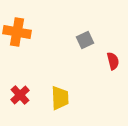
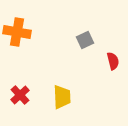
yellow trapezoid: moved 2 px right, 1 px up
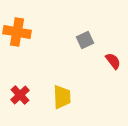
red semicircle: rotated 24 degrees counterclockwise
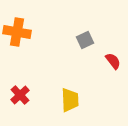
yellow trapezoid: moved 8 px right, 3 px down
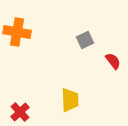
red cross: moved 17 px down
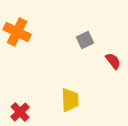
orange cross: rotated 16 degrees clockwise
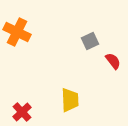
gray square: moved 5 px right, 1 px down
red cross: moved 2 px right
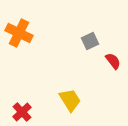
orange cross: moved 2 px right, 1 px down
yellow trapezoid: rotated 30 degrees counterclockwise
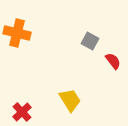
orange cross: moved 2 px left; rotated 12 degrees counterclockwise
gray square: rotated 36 degrees counterclockwise
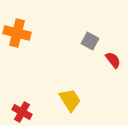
red semicircle: moved 1 px up
red cross: rotated 18 degrees counterclockwise
